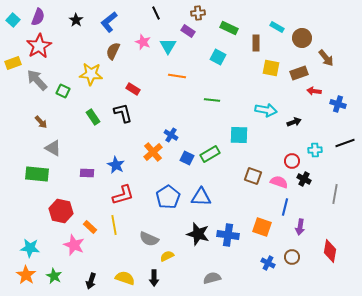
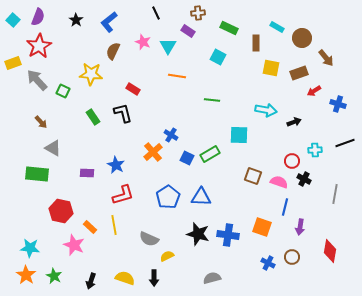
red arrow at (314, 91): rotated 40 degrees counterclockwise
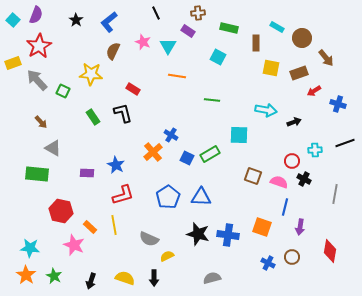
purple semicircle at (38, 17): moved 2 px left, 2 px up
green rectangle at (229, 28): rotated 12 degrees counterclockwise
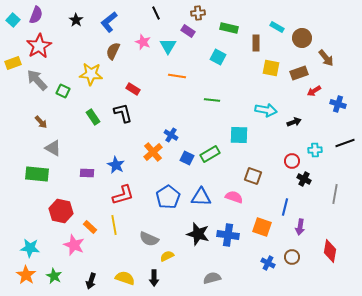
pink semicircle at (279, 182): moved 45 px left, 15 px down
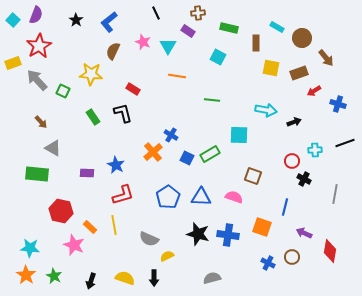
purple arrow at (300, 227): moved 4 px right, 6 px down; rotated 105 degrees clockwise
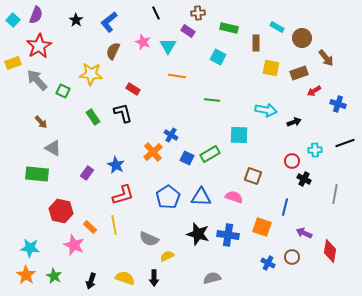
purple rectangle at (87, 173): rotated 56 degrees counterclockwise
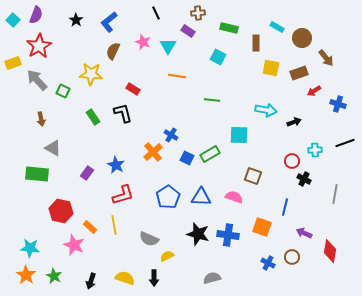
brown arrow at (41, 122): moved 3 px up; rotated 32 degrees clockwise
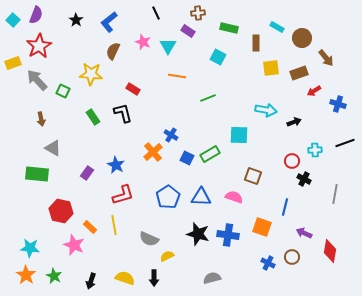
yellow square at (271, 68): rotated 18 degrees counterclockwise
green line at (212, 100): moved 4 px left, 2 px up; rotated 28 degrees counterclockwise
